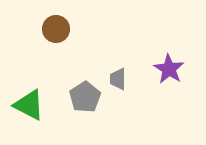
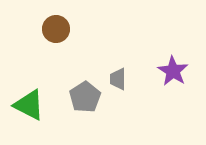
purple star: moved 4 px right, 2 px down
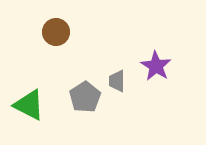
brown circle: moved 3 px down
purple star: moved 17 px left, 5 px up
gray trapezoid: moved 1 px left, 2 px down
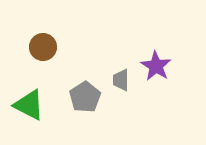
brown circle: moved 13 px left, 15 px down
gray trapezoid: moved 4 px right, 1 px up
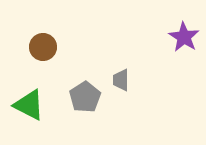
purple star: moved 28 px right, 29 px up
